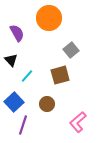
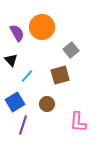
orange circle: moved 7 px left, 9 px down
blue square: moved 1 px right; rotated 12 degrees clockwise
pink L-shape: rotated 45 degrees counterclockwise
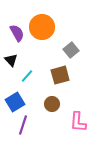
brown circle: moved 5 px right
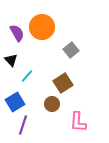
brown square: moved 3 px right, 8 px down; rotated 18 degrees counterclockwise
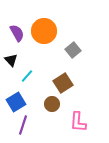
orange circle: moved 2 px right, 4 px down
gray square: moved 2 px right
blue square: moved 1 px right
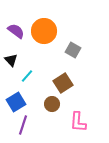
purple semicircle: moved 1 px left, 2 px up; rotated 24 degrees counterclockwise
gray square: rotated 21 degrees counterclockwise
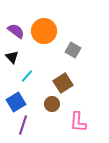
black triangle: moved 1 px right, 3 px up
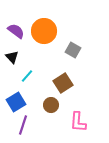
brown circle: moved 1 px left, 1 px down
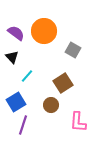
purple semicircle: moved 2 px down
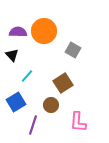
purple semicircle: moved 2 px right, 1 px up; rotated 36 degrees counterclockwise
black triangle: moved 2 px up
purple line: moved 10 px right
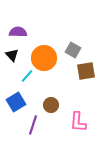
orange circle: moved 27 px down
brown square: moved 23 px right, 12 px up; rotated 24 degrees clockwise
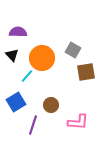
orange circle: moved 2 px left
brown square: moved 1 px down
pink L-shape: rotated 90 degrees counterclockwise
